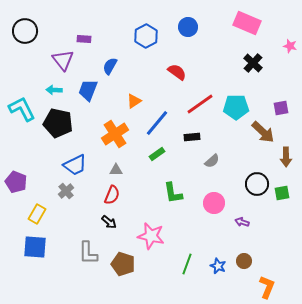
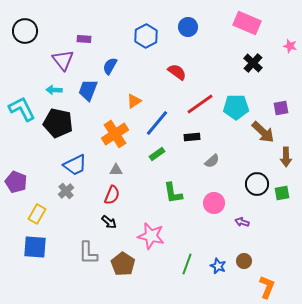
brown pentagon at (123, 264): rotated 15 degrees clockwise
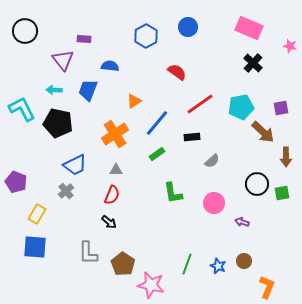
pink rectangle at (247, 23): moved 2 px right, 5 px down
blue semicircle at (110, 66): rotated 66 degrees clockwise
cyan pentagon at (236, 107): moved 5 px right; rotated 10 degrees counterclockwise
pink star at (151, 236): moved 49 px down
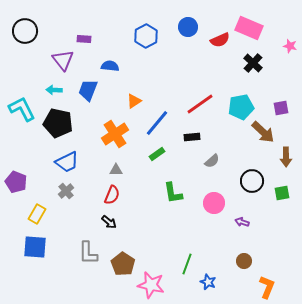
red semicircle at (177, 72): moved 43 px right, 32 px up; rotated 120 degrees clockwise
blue trapezoid at (75, 165): moved 8 px left, 3 px up
black circle at (257, 184): moved 5 px left, 3 px up
blue star at (218, 266): moved 10 px left, 16 px down
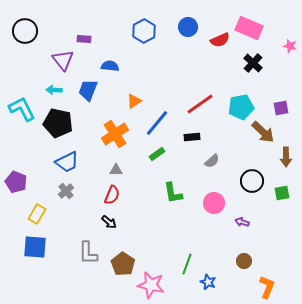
blue hexagon at (146, 36): moved 2 px left, 5 px up
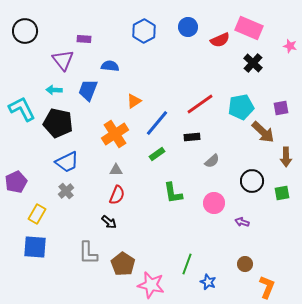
purple pentagon at (16, 182): rotated 25 degrees clockwise
red semicircle at (112, 195): moved 5 px right
brown circle at (244, 261): moved 1 px right, 3 px down
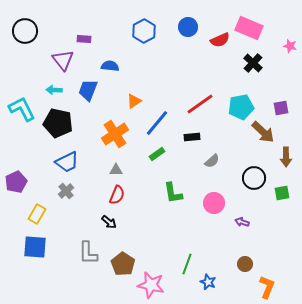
black circle at (252, 181): moved 2 px right, 3 px up
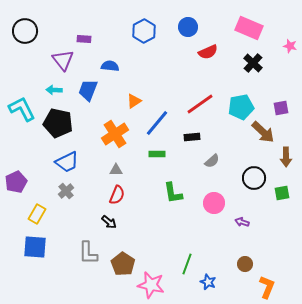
red semicircle at (220, 40): moved 12 px left, 12 px down
green rectangle at (157, 154): rotated 35 degrees clockwise
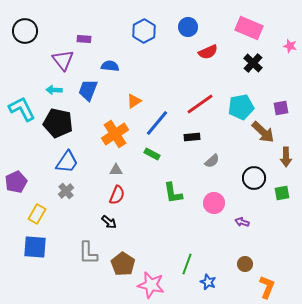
green rectangle at (157, 154): moved 5 px left; rotated 28 degrees clockwise
blue trapezoid at (67, 162): rotated 30 degrees counterclockwise
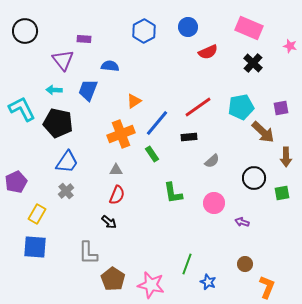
red line at (200, 104): moved 2 px left, 3 px down
orange cross at (115, 134): moved 6 px right; rotated 12 degrees clockwise
black rectangle at (192, 137): moved 3 px left
green rectangle at (152, 154): rotated 28 degrees clockwise
brown pentagon at (123, 264): moved 10 px left, 15 px down
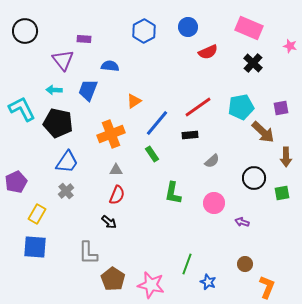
orange cross at (121, 134): moved 10 px left
black rectangle at (189, 137): moved 1 px right, 2 px up
green L-shape at (173, 193): rotated 20 degrees clockwise
